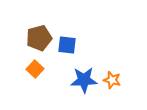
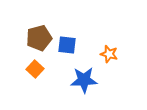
orange star: moved 3 px left, 26 px up
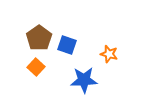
brown pentagon: rotated 20 degrees counterclockwise
blue square: rotated 12 degrees clockwise
orange square: moved 1 px right, 2 px up
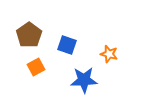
brown pentagon: moved 10 px left, 3 px up
orange square: rotated 18 degrees clockwise
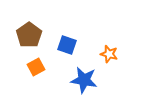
blue star: rotated 12 degrees clockwise
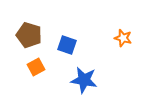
brown pentagon: rotated 20 degrees counterclockwise
orange star: moved 14 px right, 16 px up
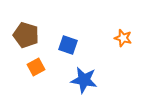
brown pentagon: moved 3 px left
blue square: moved 1 px right
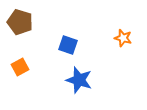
brown pentagon: moved 6 px left, 13 px up
orange square: moved 16 px left
blue star: moved 5 px left; rotated 8 degrees clockwise
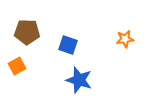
brown pentagon: moved 7 px right, 10 px down; rotated 15 degrees counterclockwise
orange star: moved 2 px right, 1 px down; rotated 24 degrees counterclockwise
orange square: moved 3 px left, 1 px up
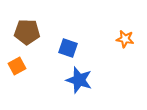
orange star: rotated 18 degrees clockwise
blue square: moved 3 px down
